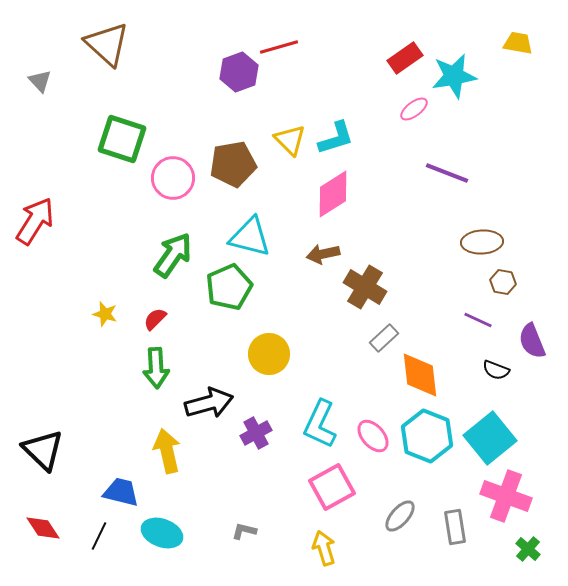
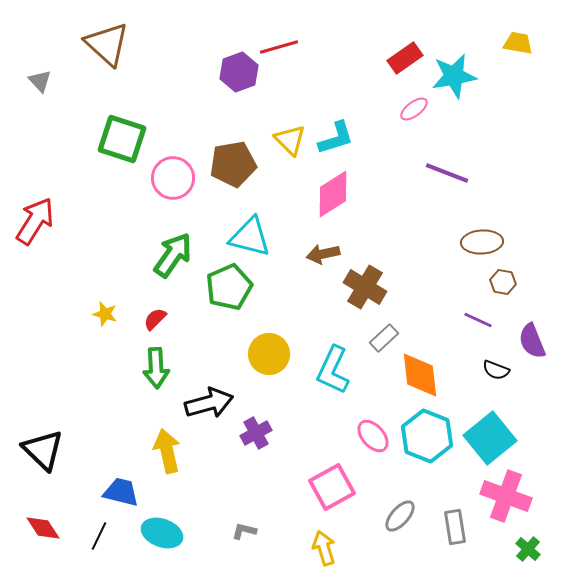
cyan L-shape at (320, 424): moved 13 px right, 54 px up
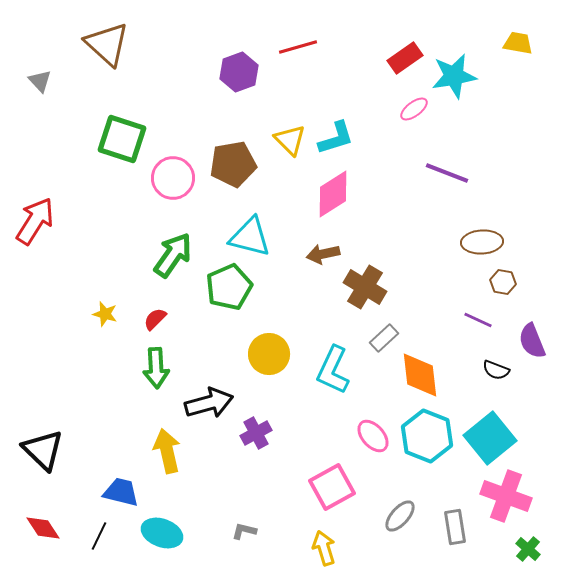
red line at (279, 47): moved 19 px right
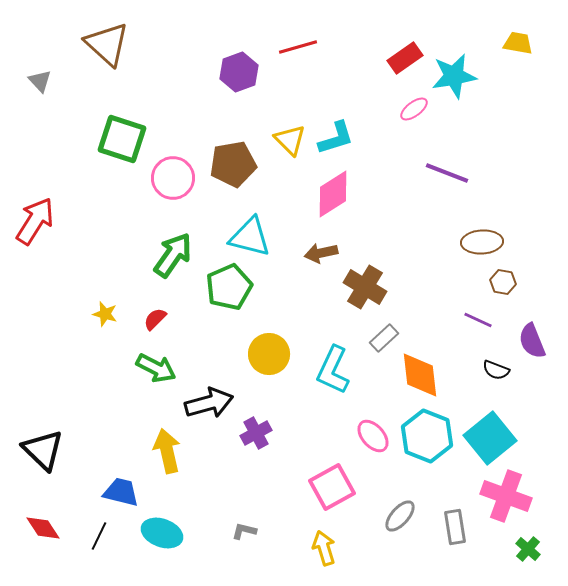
brown arrow at (323, 254): moved 2 px left, 1 px up
green arrow at (156, 368): rotated 60 degrees counterclockwise
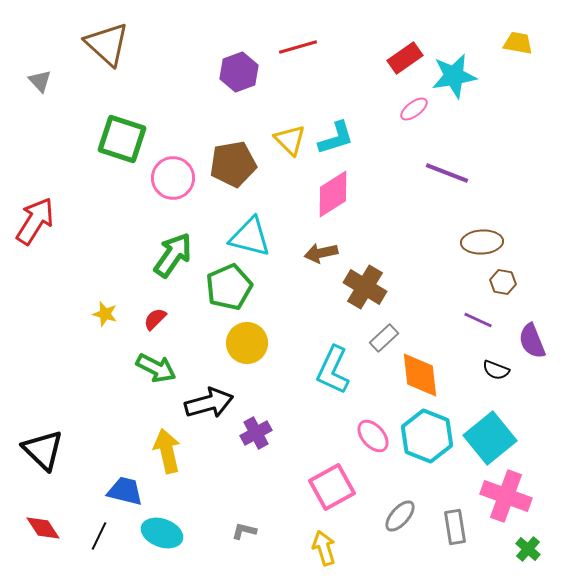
yellow circle at (269, 354): moved 22 px left, 11 px up
blue trapezoid at (121, 492): moved 4 px right, 1 px up
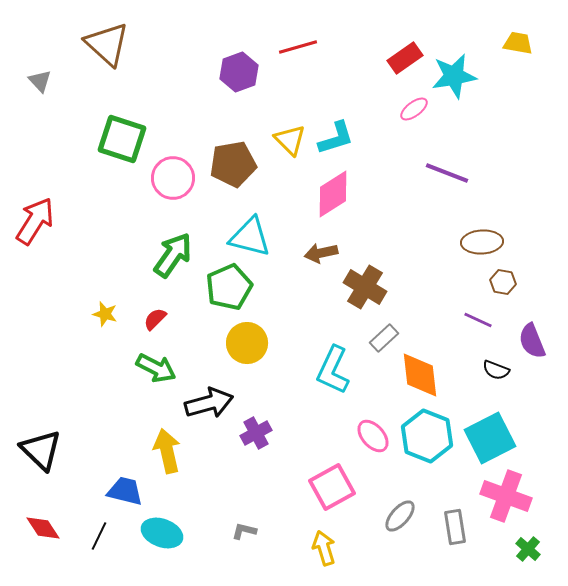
cyan square at (490, 438): rotated 12 degrees clockwise
black triangle at (43, 450): moved 2 px left
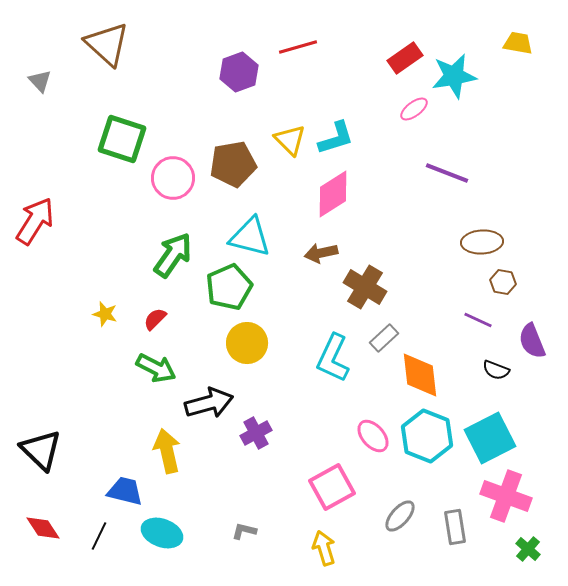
cyan L-shape at (333, 370): moved 12 px up
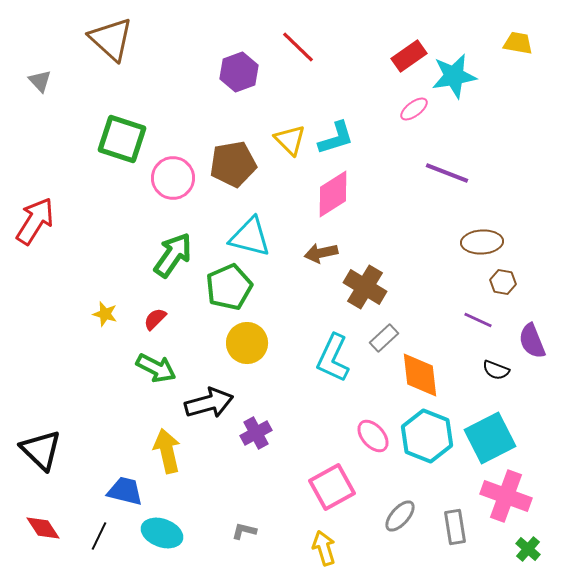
brown triangle at (107, 44): moved 4 px right, 5 px up
red line at (298, 47): rotated 60 degrees clockwise
red rectangle at (405, 58): moved 4 px right, 2 px up
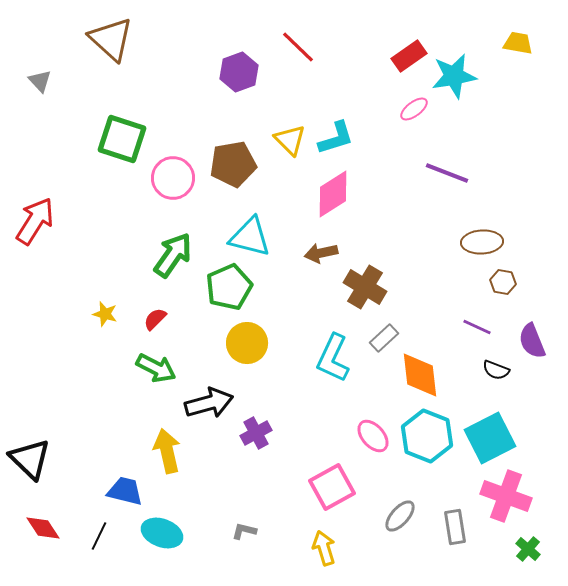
purple line at (478, 320): moved 1 px left, 7 px down
black triangle at (41, 450): moved 11 px left, 9 px down
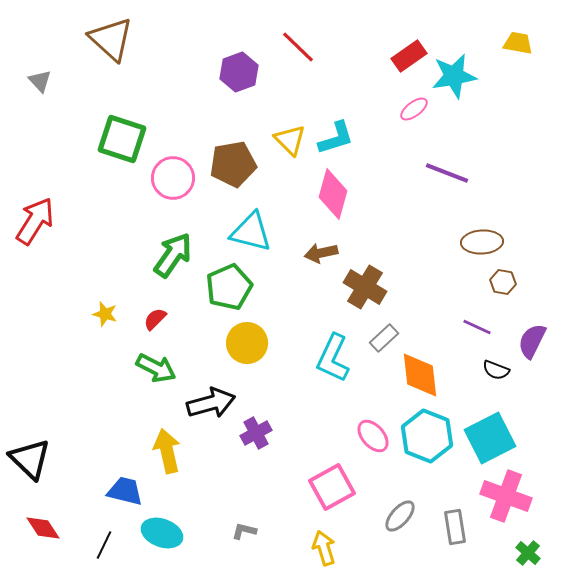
pink diamond at (333, 194): rotated 42 degrees counterclockwise
cyan triangle at (250, 237): moved 1 px right, 5 px up
purple semicircle at (532, 341): rotated 48 degrees clockwise
black arrow at (209, 403): moved 2 px right
black line at (99, 536): moved 5 px right, 9 px down
green cross at (528, 549): moved 4 px down
